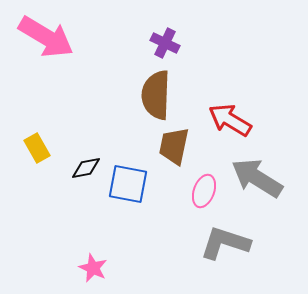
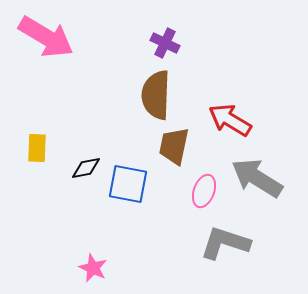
yellow rectangle: rotated 32 degrees clockwise
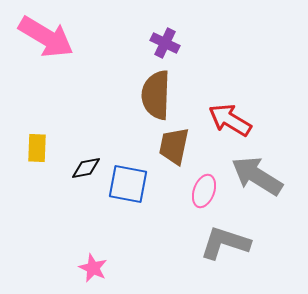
gray arrow: moved 2 px up
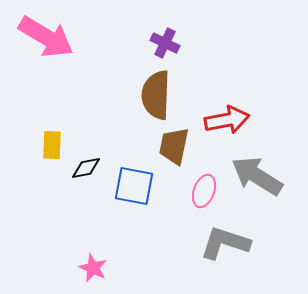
red arrow: moved 3 px left; rotated 138 degrees clockwise
yellow rectangle: moved 15 px right, 3 px up
blue square: moved 6 px right, 2 px down
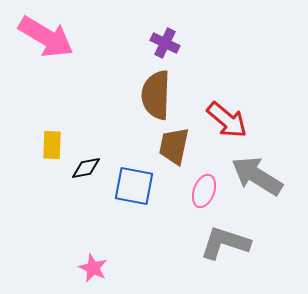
red arrow: rotated 51 degrees clockwise
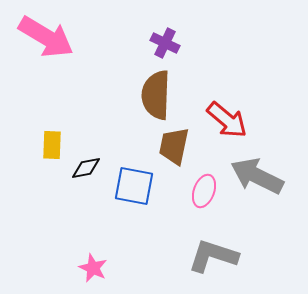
gray arrow: rotated 6 degrees counterclockwise
gray L-shape: moved 12 px left, 13 px down
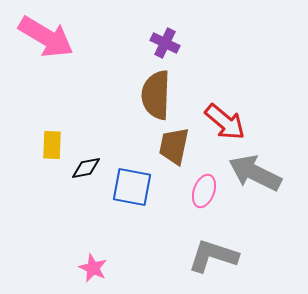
red arrow: moved 2 px left, 2 px down
gray arrow: moved 2 px left, 3 px up
blue square: moved 2 px left, 1 px down
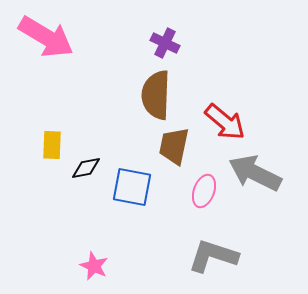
pink star: moved 1 px right, 2 px up
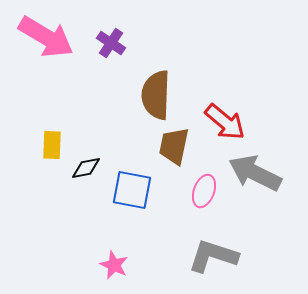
purple cross: moved 54 px left; rotated 8 degrees clockwise
blue square: moved 3 px down
pink star: moved 20 px right, 1 px up
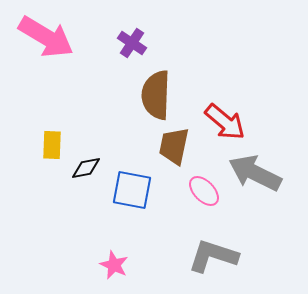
purple cross: moved 21 px right
pink ellipse: rotated 64 degrees counterclockwise
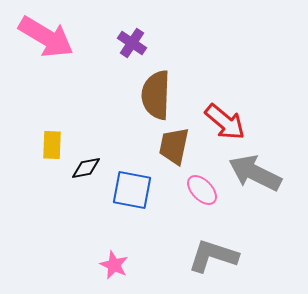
pink ellipse: moved 2 px left, 1 px up
